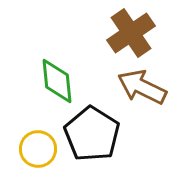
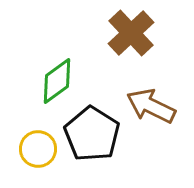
brown cross: rotated 9 degrees counterclockwise
green diamond: rotated 60 degrees clockwise
brown arrow: moved 9 px right, 19 px down
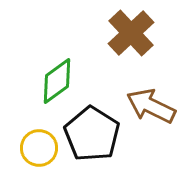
yellow circle: moved 1 px right, 1 px up
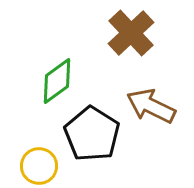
yellow circle: moved 18 px down
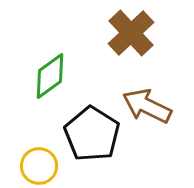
green diamond: moved 7 px left, 5 px up
brown arrow: moved 4 px left
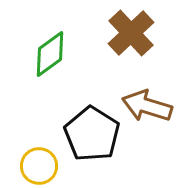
green diamond: moved 22 px up
brown arrow: rotated 9 degrees counterclockwise
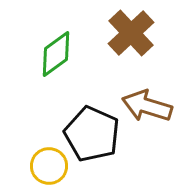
green diamond: moved 6 px right
black pentagon: rotated 8 degrees counterclockwise
yellow circle: moved 10 px right
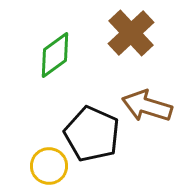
green diamond: moved 1 px left, 1 px down
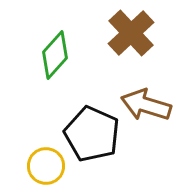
green diamond: rotated 12 degrees counterclockwise
brown arrow: moved 1 px left, 1 px up
yellow circle: moved 3 px left
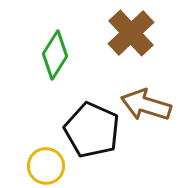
green diamond: rotated 9 degrees counterclockwise
black pentagon: moved 4 px up
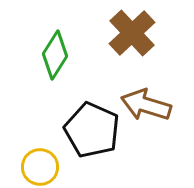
brown cross: moved 1 px right
yellow circle: moved 6 px left, 1 px down
